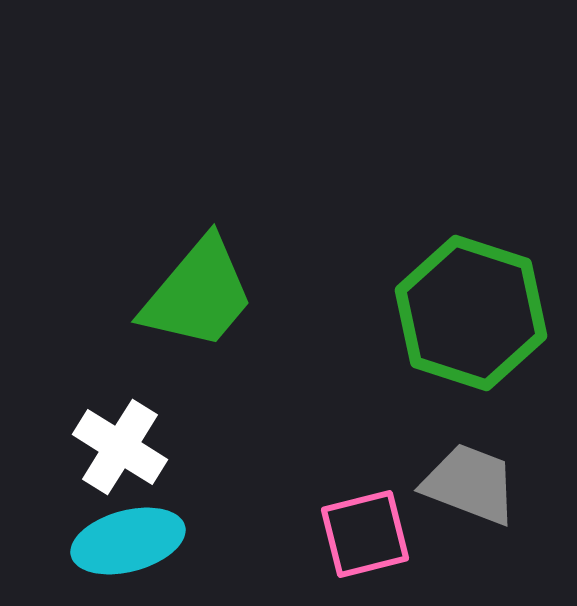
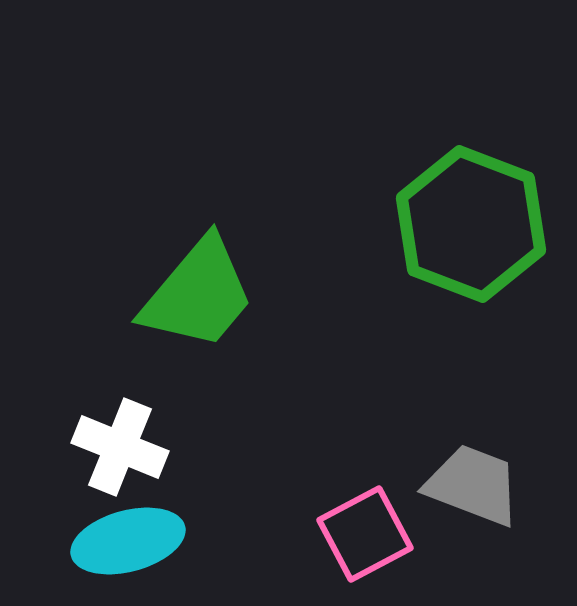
green hexagon: moved 89 px up; rotated 3 degrees clockwise
white cross: rotated 10 degrees counterclockwise
gray trapezoid: moved 3 px right, 1 px down
pink square: rotated 14 degrees counterclockwise
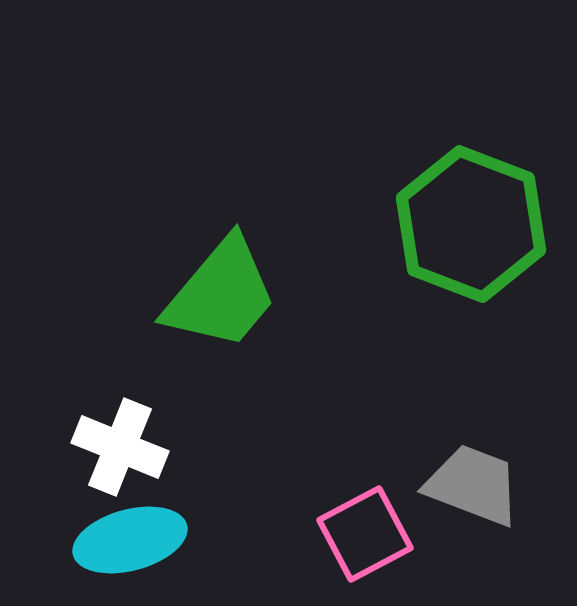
green trapezoid: moved 23 px right
cyan ellipse: moved 2 px right, 1 px up
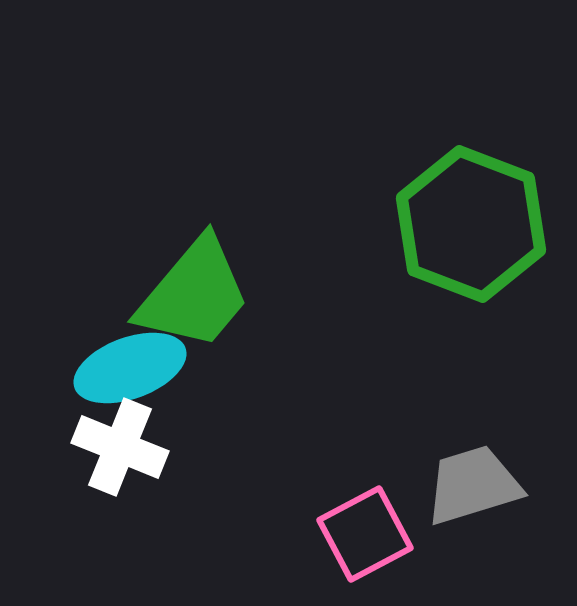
green trapezoid: moved 27 px left
gray trapezoid: rotated 38 degrees counterclockwise
cyan ellipse: moved 172 px up; rotated 5 degrees counterclockwise
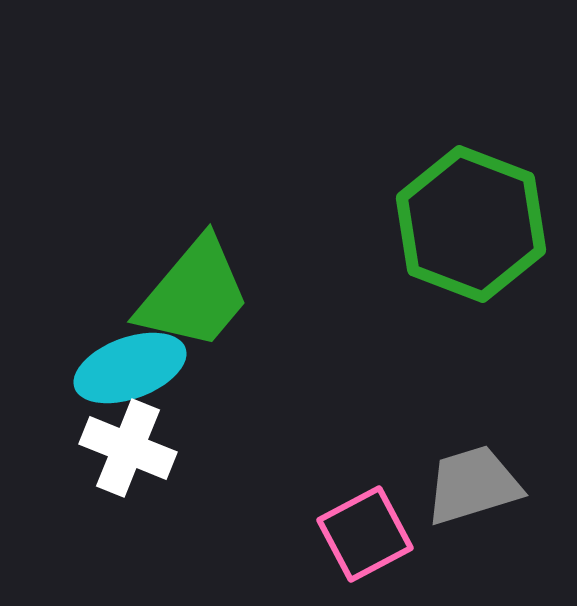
white cross: moved 8 px right, 1 px down
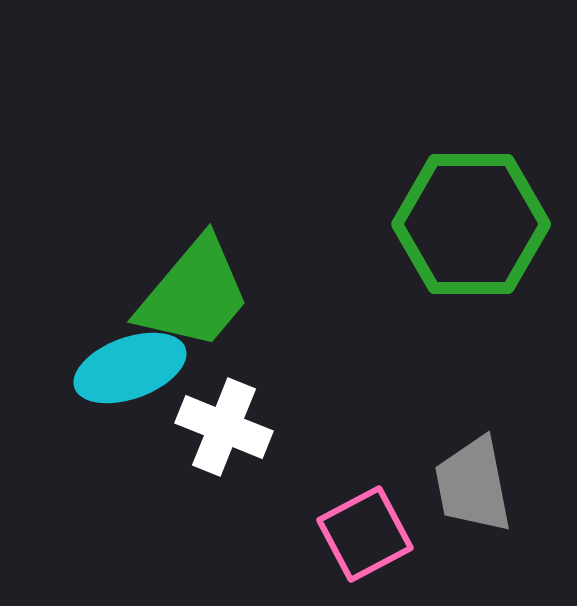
green hexagon: rotated 21 degrees counterclockwise
white cross: moved 96 px right, 21 px up
gray trapezoid: rotated 84 degrees counterclockwise
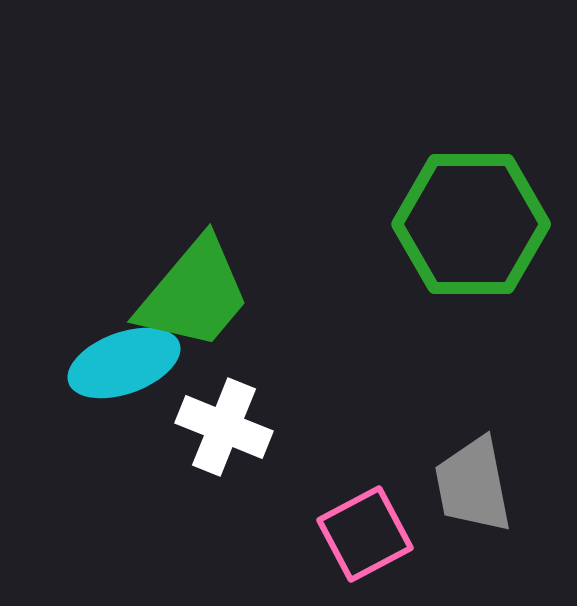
cyan ellipse: moved 6 px left, 5 px up
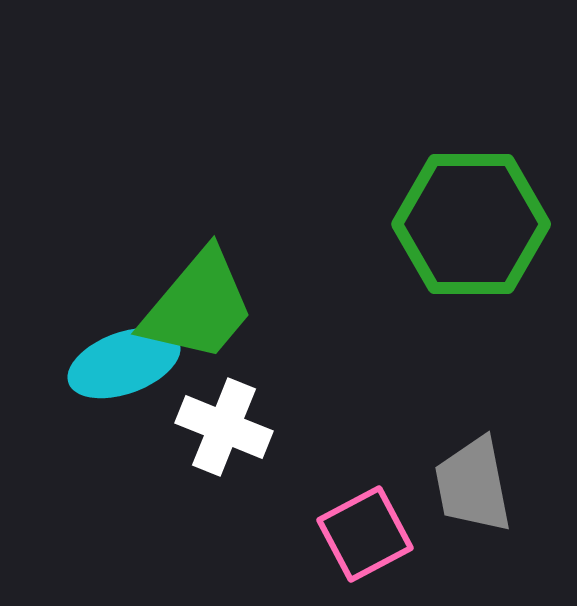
green trapezoid: moved 4 px right, 12 px down
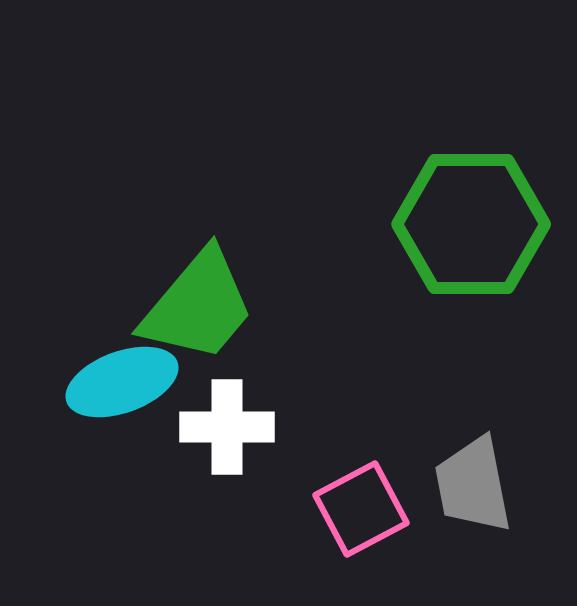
cyan ellipse: moved 2 px left, 19 px down
white cross: moved 3 px right; rotated 22 degrees counterclockwise
pink square: moved 4 px left, 25 px up
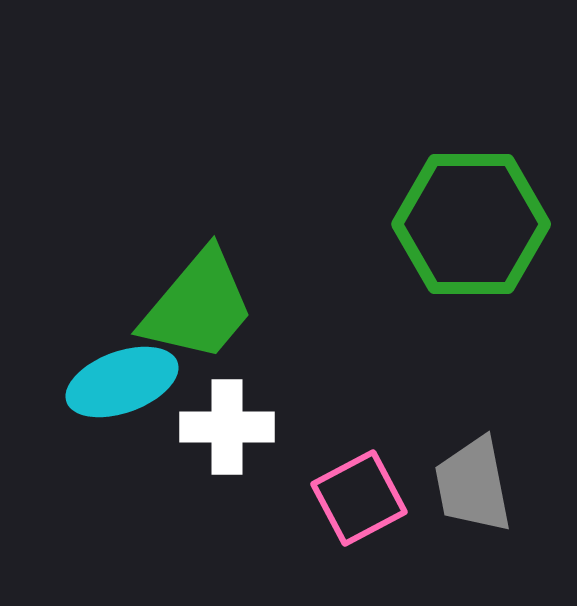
pink square: moved 2 px left, 11 px up
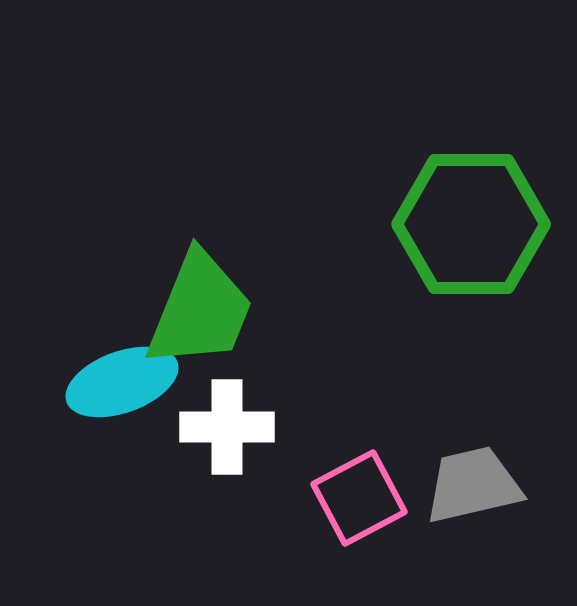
green trapezoid: moved 2 px right, 4 px down; rotated 18 degrees counterclockwise
gray trapezoid: rotated 88 degrees clockwise
